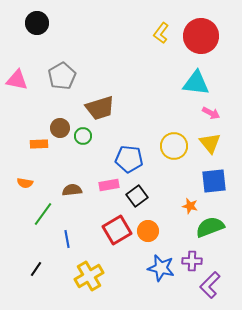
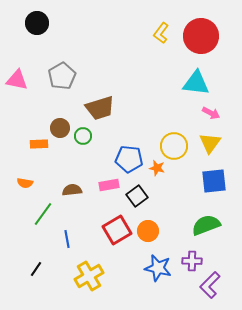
yellow triangle: rotated 15 degrees clockwise
orange star: moved 33 px left, 38 px up
green semicircle: moved 4 px left, 2 px up
blue star: moved 3 px left
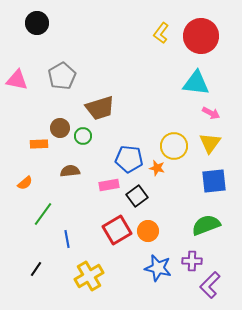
orange semicircle: rotated 49 degrees counterclockwise
brown semicircle: moved 2 px left, 19 px up
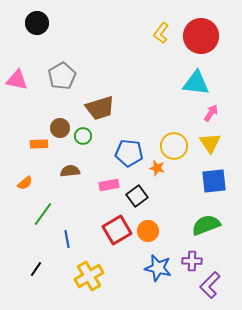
pink arrow: rotated 84 degrees counterclockwise
yellow triangle: rotated 10 degrees counterclockwise
blue pentagon: moved 6 px up
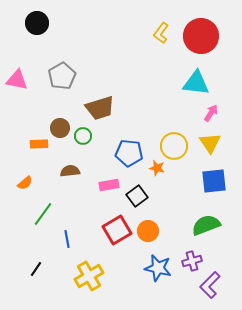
purple cross: rotated 18 degrees counterclockwise
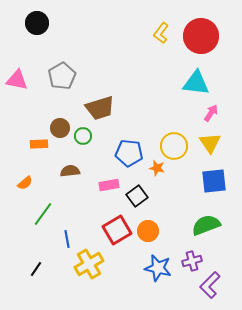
yellow cross: moved 12 px up
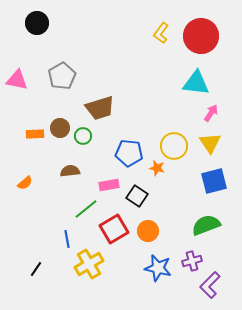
orange rectangle: moved 4 px left, 10 px up
blue square: rotated 8 degrees counterclockwise
black square: rotated 20 degrees counterclockwise
green line: moved 43 px right, 5 px up; rotated 15 degrees clockwise
red square: moved 3 px left, 1 px up
